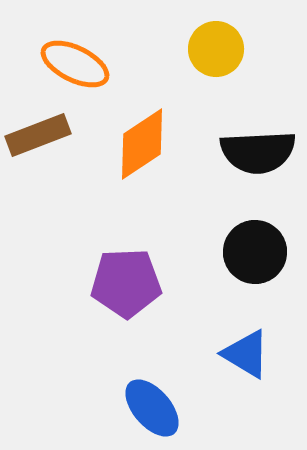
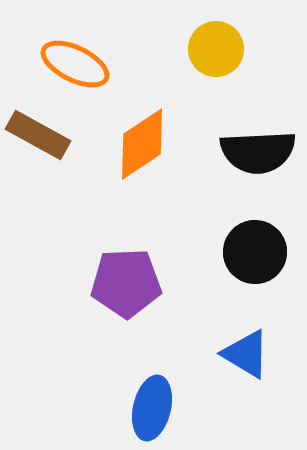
brown rectangle: rotated 50 degrees clockwise
blue ellipse: rotated 54 degrees clockwise
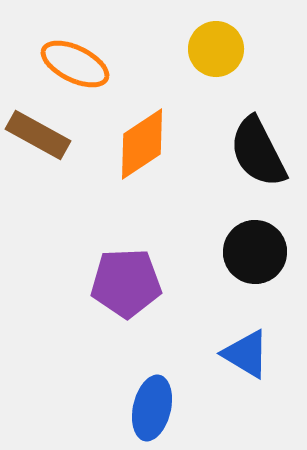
black semicircle: rotated 66 degrees clockwise
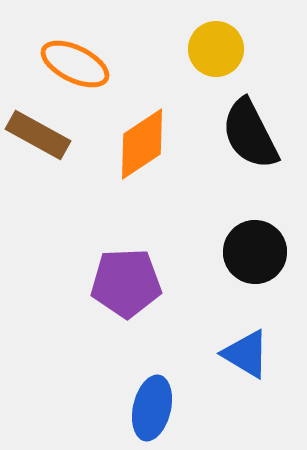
black semicircle: moved 8 px left, 18 px up
